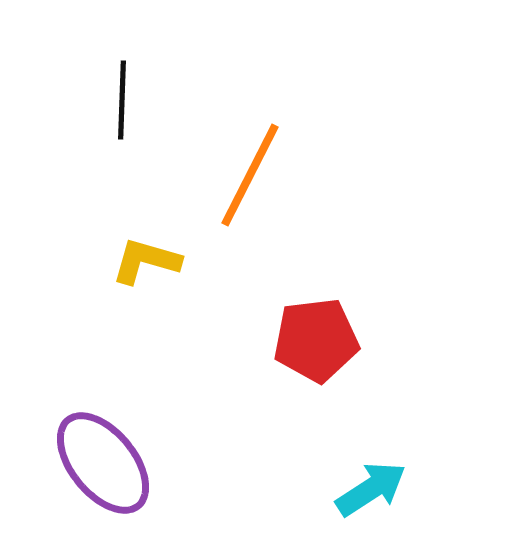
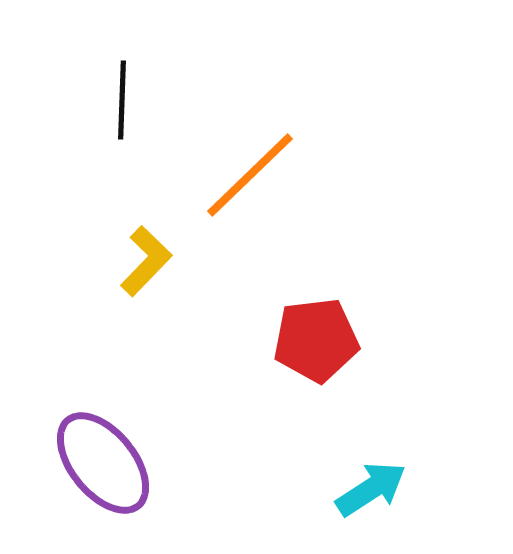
orange line: rotated 19 degrees clockwise
yellow L-shape: rotated 118 degrees clockwise
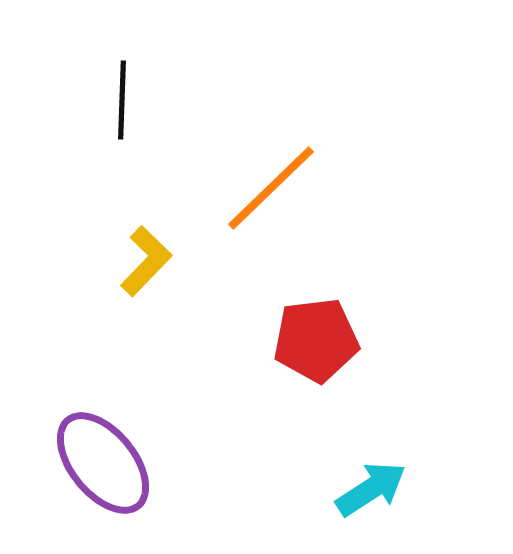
orange line: moved 21 px right, 13 px down
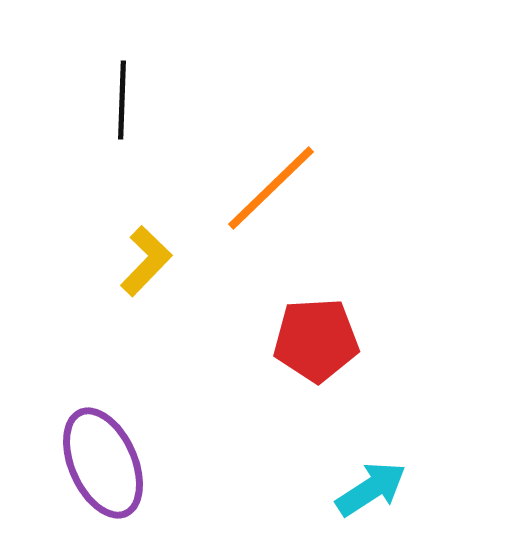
red pentagon: rotated 4 degrees clockwise
purple ellipse: rotated 15 degrees clockwise
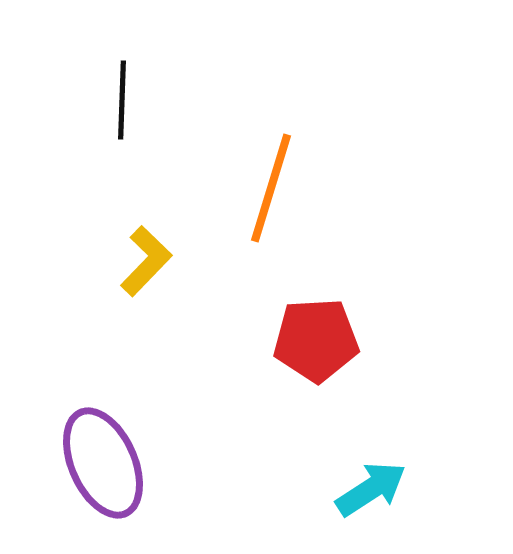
orange line: rotated 29 degrees counterclockwise
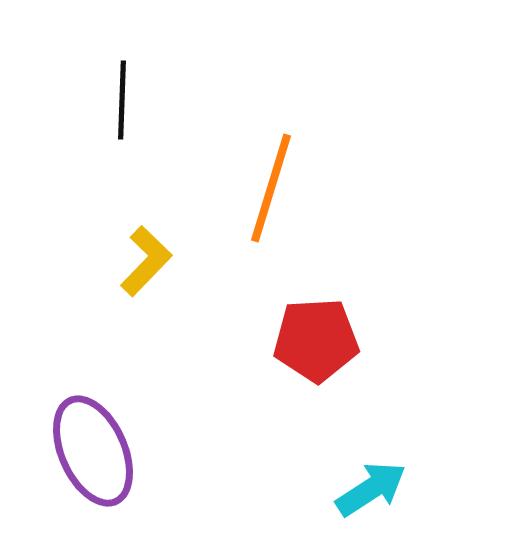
purple ellipse: moved 10 px left, 12 px up
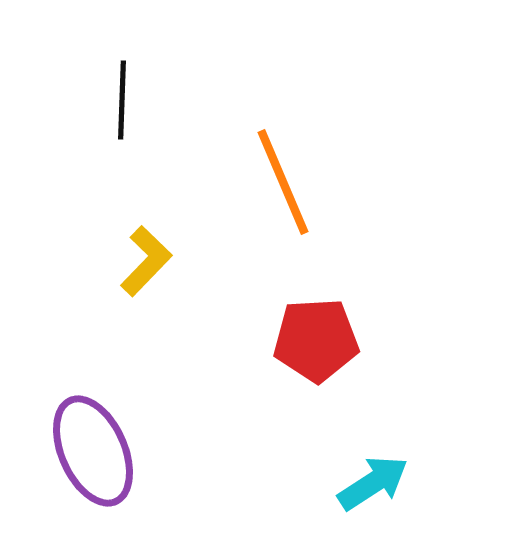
orange line: moved 12 px right, 6 px up; rotated 40 degrees counterclockwise
cyan arrow: moved 2 px right, 6 px up
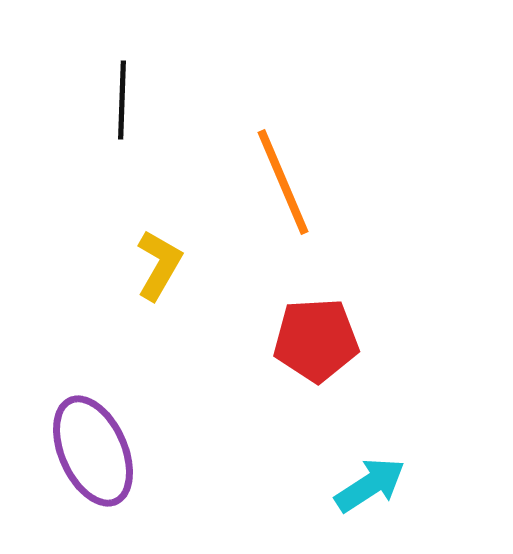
yellow L-shape: moved 13 px right, 4 px down; rotated 14 degrees counterclockwise
cyan arrow: moved 3 px left, 2 px down
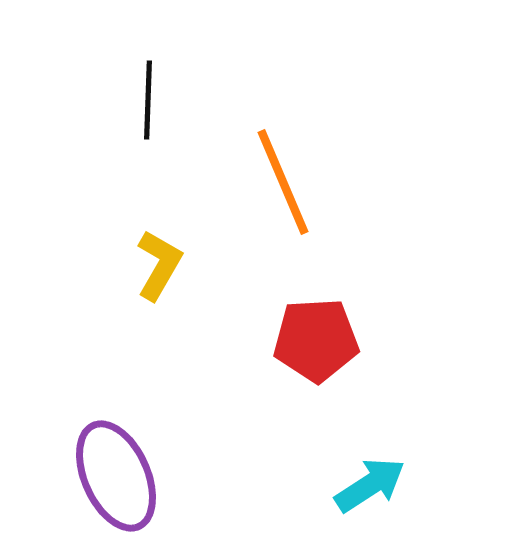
black line: moved 26 px right
purple ellipse: moved 23 px right, 25 px down
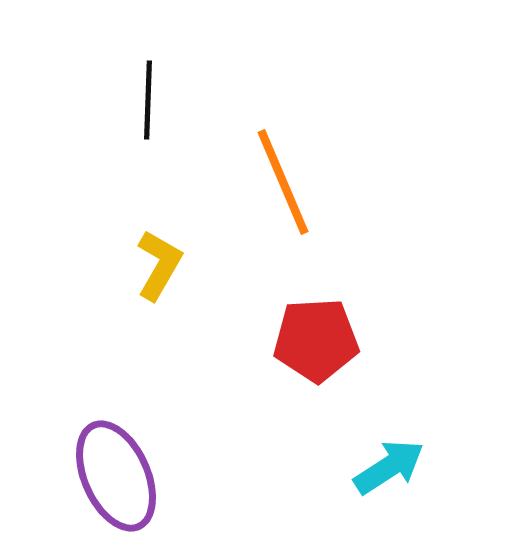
cyan arrow: moved 19 px right, 18 px up
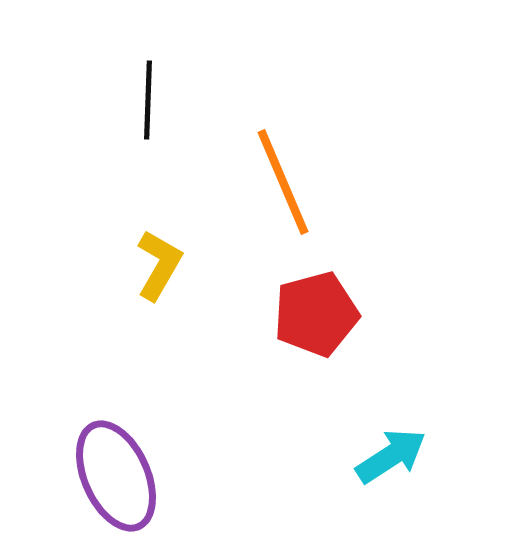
red pentagon: moved 26 px up; rotated 12 degrees counterclockwise
cyan arrow: moved 2 px right, 11 px up
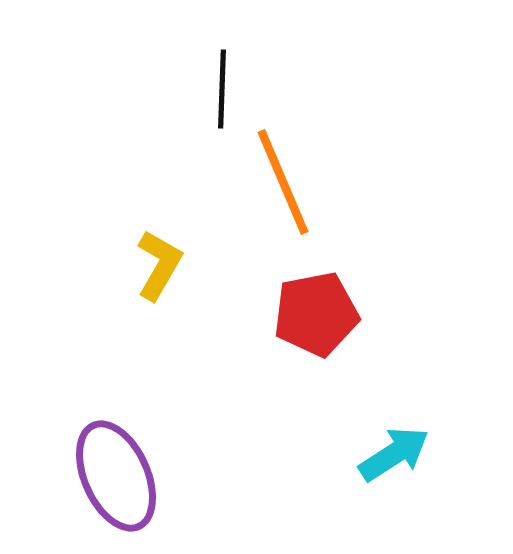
black line: moved 74 px right, 11 px up
red pentagon: rotated 4 degrees clockwise
cyan arrow: moved 3 px right, 2 px up
